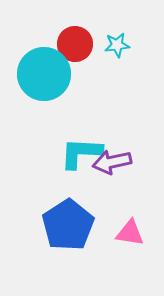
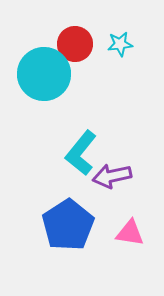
cyan star: moved 3 px right, 1 px up
cyan L-shape: rotated 54 degrees counterclockwise
purple arrow: moved 14 px down
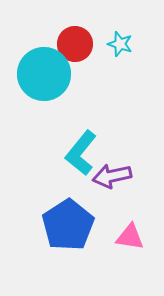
cyan star: rotated 25 degrees clockwise
pink triangle: moved 4 px down
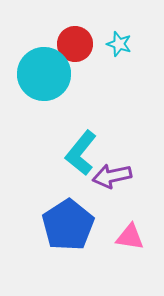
cyan star: moved 1 px left
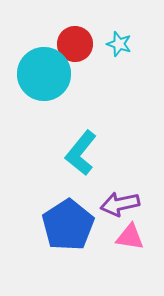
purple arrow: moved 8 px right, 28 px down
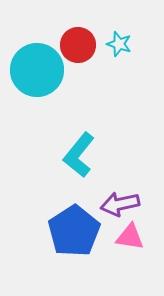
red circle: moved 3 px right, 1 px down
cyan circle: moved 7 px left, 4 px up
cyan L-shape: moved 2 px left, 2 px down
blue pentagon: moved 6 px right, 6 px down
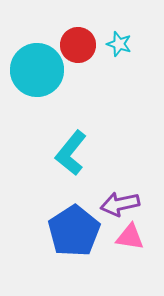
cyan L-shape: moved 8 px left, 2 px up
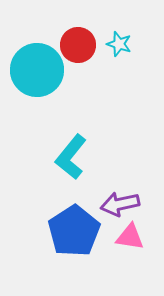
cyan L-shape: moved 4 px down
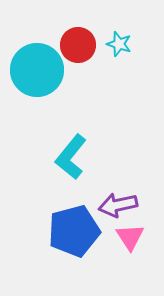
purple arrow: moved 2 px left, 1 px down
blue pentagon: rotated 18 degrees clockwise
pink triangle: rotated 48 degrees clockwise
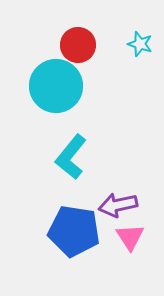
cyan star: moved 21 px right
cyan circle: moved 19 px right, 16 px down
blue pentagon: rotated 24 degrees clockwise
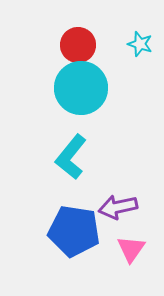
cyan circle: moved 25 px right, 2 px down
purple arrow: moved 2 px down
pink triangle: moved 1 px right, 12 px down; rotated 8 degrees clockwise
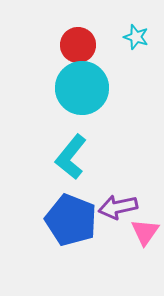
cyan star: moved 4 px left, 7 px up
cyan circle: moved 1 px right
blue pentagon: moved 3 px left, 11 px up; rotated 12 degrees clockwise
pink triangle: moved 14 px right, 17 px up
